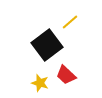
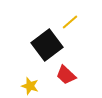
yellow star: moved 10 px left, 3 px down
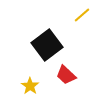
yellow line: moved 12 px right, 7 px up
yellow star: rotated 18 degrees clockwise
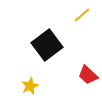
red trapezoid: moved 22 px right
yellow star: rotated 12 degrees clockwise
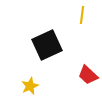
yellow line: rotated 42 degrees counterclockwise
black square: rotated 12 degrees clockwise
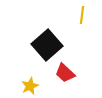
black square: rotated 16 degrees counterclockwise
red trapezoid: moved 23 px left, 2 px up
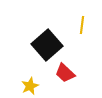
yellow line: moved 10 px down
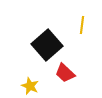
yellow star: rotated 24 degrees counterclockwise
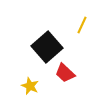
yellow line: rotated 18 degrees clockwise
black square: moved 2 px down
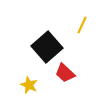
yellow star: moved 1 px left, 1 px up
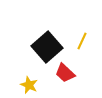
yellow line: moved 16 px down
